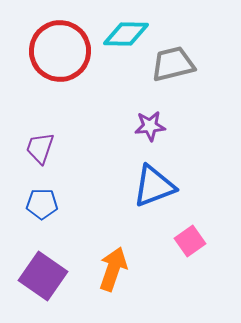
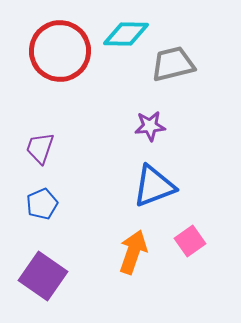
blue pentagon: rotated 24 degrees counterclockwise
orange arrow: moved 20 px right, 17 px up
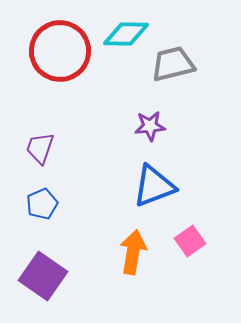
orange arrow: rotated 9 degrees counterclockwise
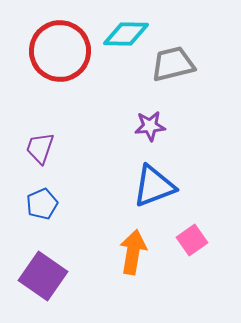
pink square: moved 2 px right, 1 px up
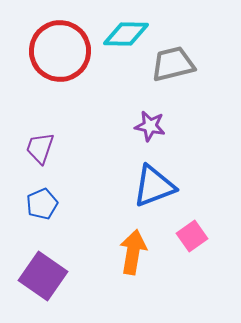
purple star: rotated 16 degrees clockwise
pink square: moved 4 px up
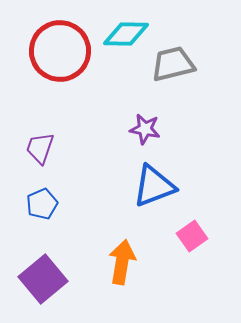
purple star: moved 5 px left, 3 px down
orange arrow: moved 11 px left, 10 px down
purple square: moved 3 px down; rotated 15 degrees clockwise
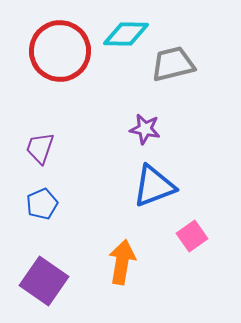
purple square: moved 1 px right, 2 px down; rotated 15 degrees counterclockwise
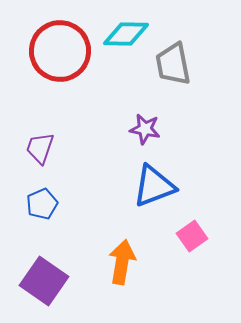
gray trapezoid: rotated 87 degrees counterclockwise
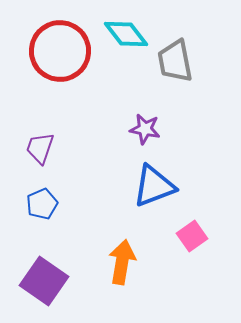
cyan diamond: rotated 51 degrees clockwise
gray trapezoid: moved 2 px right, 3 px up
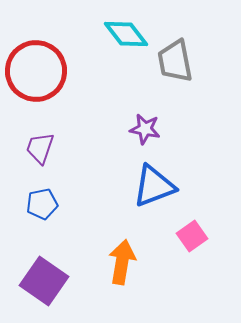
red circle: moved 24 px left, 20 px down
blue pentagon: rotated 12 degrees clockwise
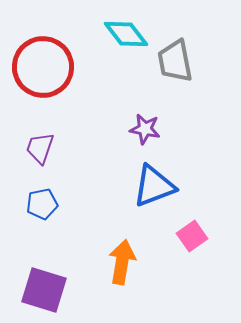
red circle: moved 7 px right, 4 px up
purple square: moved 9 px down; rotated 18 degrees counterclockwise
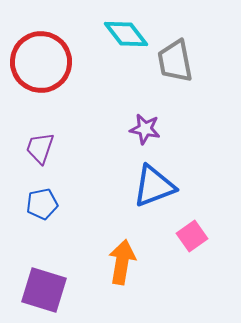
red circle: moved 2 px left, 5 px up
